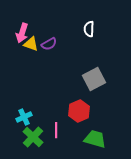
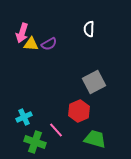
yellow triangle: rotated 14 degrees counterclockwise
gray square: moved 3 px down
pink line: rotated 42 degrees counterclockwise
green cross: moved 2 px right, 5 px down; rotated 25 degrees counterclockwise
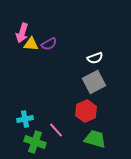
white semicircle: moved 6 px right, 29 px down; rotated 112 degrees counterclockwise
red hexagon: moved 7 px right
cyan cross: moved 1 px right, 2 px down; rotated 14 degrees clockwise
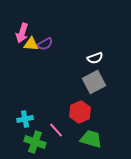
purple semicircle: moved 4 px left
red hexagon: moved 6 px left, 1 px down
green trapezoid: moved 4 px left
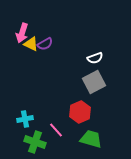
yellow triangle: rotated 21 degrees clockwise
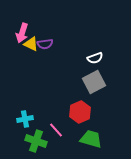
purple semicircle: rotated 21 degrees clockwise
green cross: moved 1 px right, 1 px up
